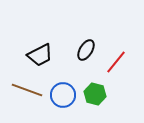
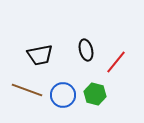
black ellipse: rotated 45 degrees counterclockwise
black trapezoid: rotated 16 degrees clockwise
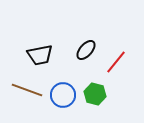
black ellipse: rotated 55 degrees clockwise
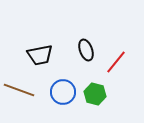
black ellipse: rotated 60 degrees counterclockwise
brown line: moved 8 px left
blue circle: moved 3 px up
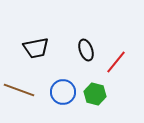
black trapezoid: moved 4 px left, 7 px up
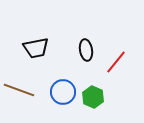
black ellipse: rotated 10 degrees clockwise
green hexagon: moved 2 px left, 3 px down; rotated 10 degrees clockwise
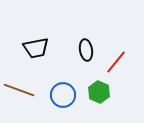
blue circle: moved 3 px down
green hexagon: moved 6 px right, 5 px up
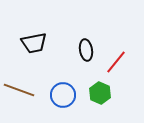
black trapezoid: moved 2 px left, 5 px up
green hexagon: moved 1 px right, 1 px down
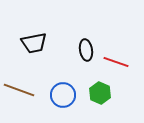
red line: rotated 70 degrees clockwise
